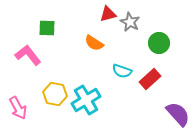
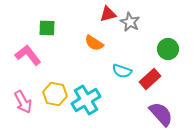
green circle: moved 9 px right, 6 px down
pink arrow: moved 5 px right, 6 px up
purple semicircle: moved 17 px left
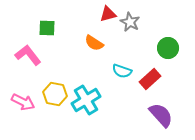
green circle: moved 1 px up
pink arrow: rotated 35 degrees counterclockwise
purple semicircle: moved 1 px down
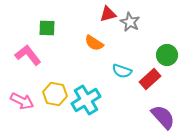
green circle: moved 1 px left, 7 px down
pink arrow: moved 1 px left, 1 px up
purple semicircle: moved 2 px right, 2 px down
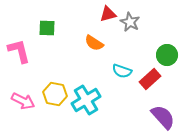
pink L-shape: moved 9 px left, 4 px up; rotated 24 degrees clockwise
pink arrow: moved 1 px right
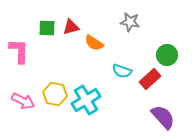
red triangle: moved 37 px left, 13 px down
gray star: rotated 18 degrees counterclockwise
pink L-shape: rotated 16 degrees clockwise
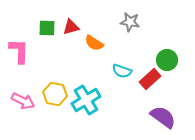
green circle: moved 5 px down
purple semicircle: rotated 12 degrees counterclockwise
